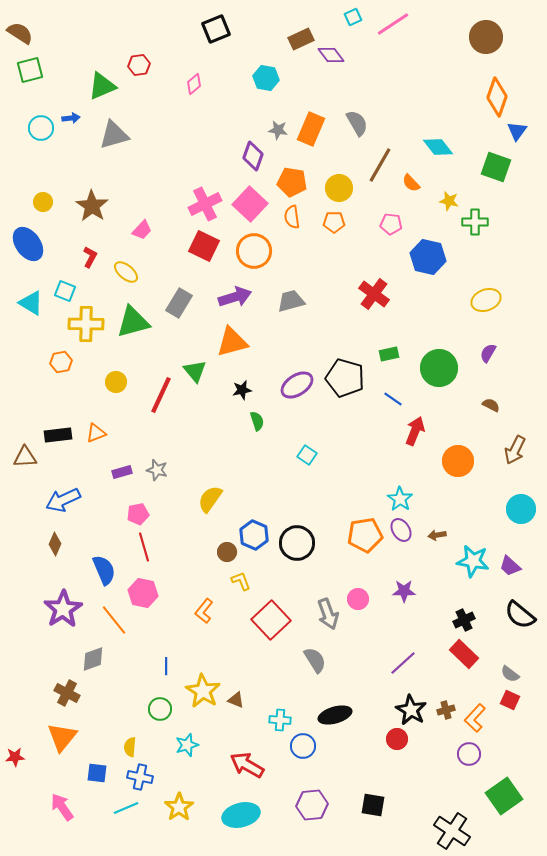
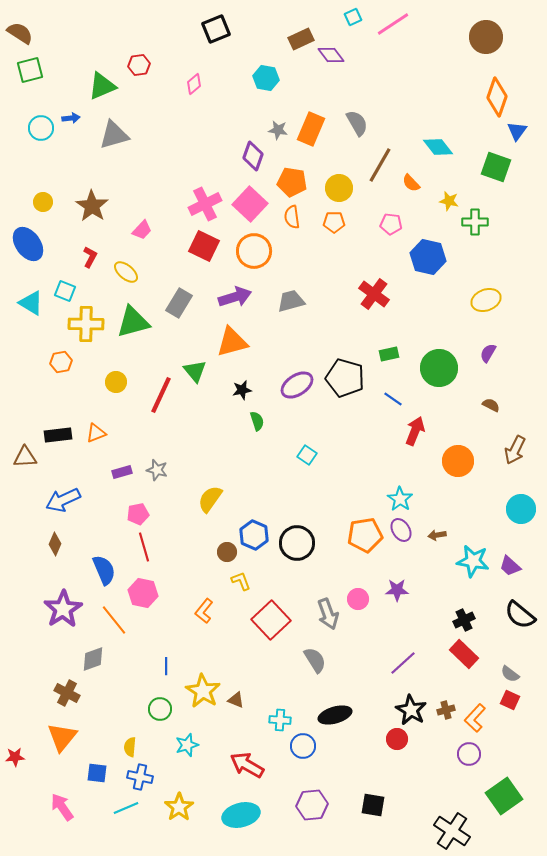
purple star at (404, 591): moved 7 px left, 1 px up
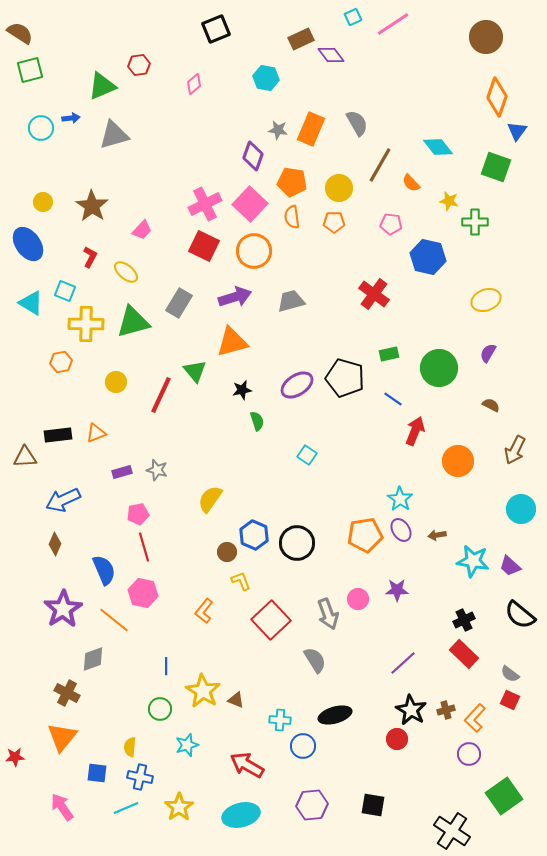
orange line at (114, 620): rotated 12 degrees counterclockwise
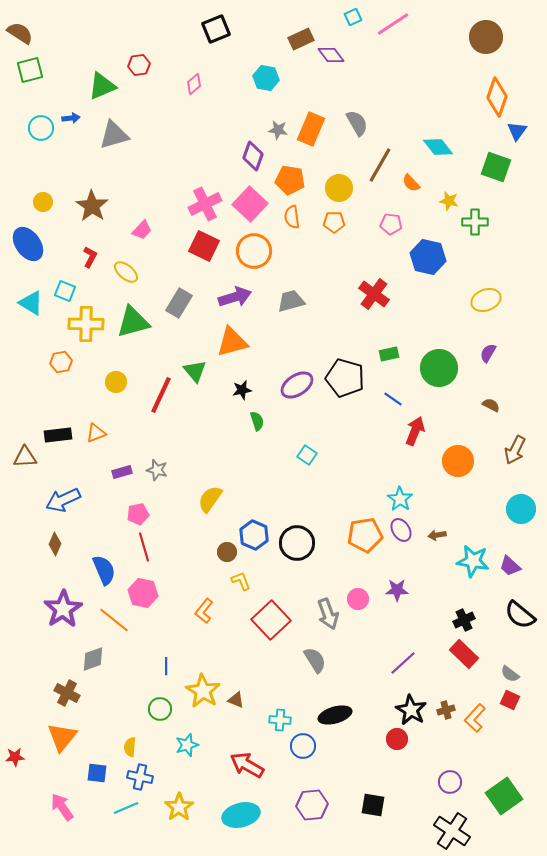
orange pentagon at (292, 182): moved 2 px left, 2 px up
purple circle at (469, 754): moved 19 px left, 28 px down
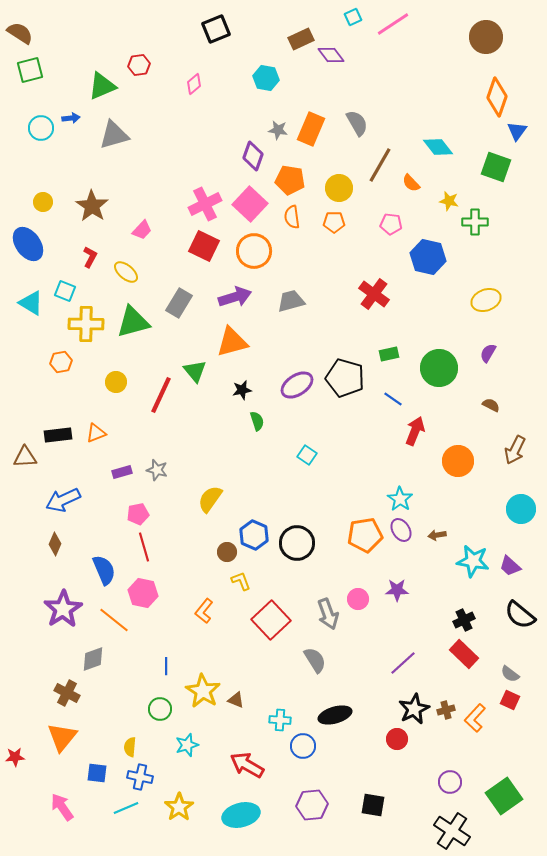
black star at (411, 710): moved 3 px right, 1 px up; rotated 16 degrees clockwise
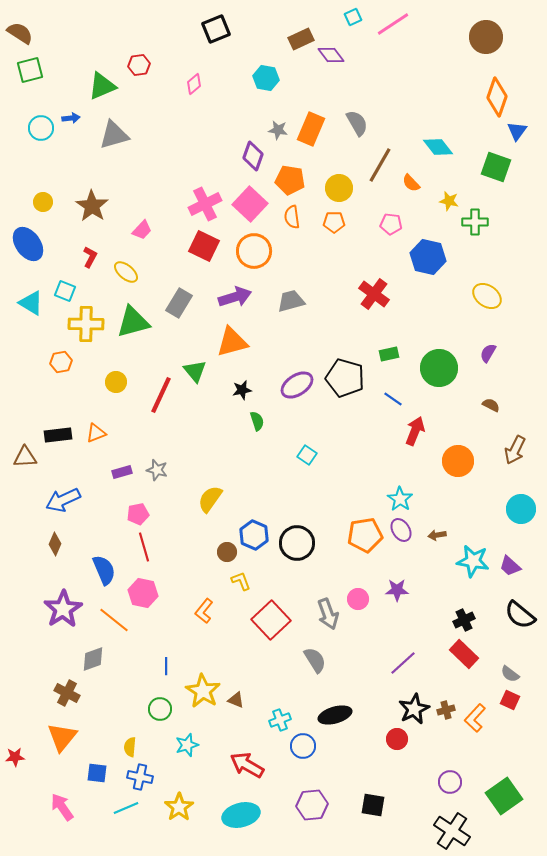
yellow ellipse at (486, 300): moved 1 px right, 4 px up; rotated 56 degrees clockwise
cyan cross at (280, 720): rotated 25 degrees counterclockwise
